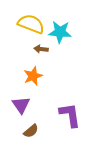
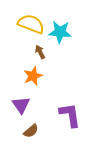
brown arrow: moved 1 px left, 3 px down; rotated 56 degrees clockwise
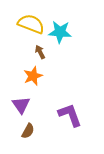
purple L-shape: rotated 12 degrees counterclockwise
brown semicircle: moved 3 px left; rotated 21 degrees counterclockwise
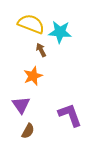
brown arrow: moved 1 px right, 2 px up
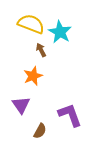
cyan star: rotated 25 degrees clockwise
brown semicircle: moved 12 px right
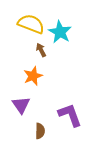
brown semicircle: rotated 28 degrees counterclockwise
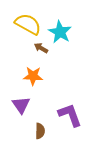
yellow semicircle: moved 3 px left; rotated 8 degrees clockwise
brown arrow: moved 2 px up; rotated 32 degrees counterclockwise
orange star: rotated 24 degrees clockwise
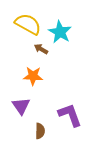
brown arrow: moved 1 px down
purple triangle: moved 1 px down
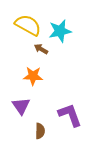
yellow semicircle: moved 1 px down
cyan star: moved 1 px up; rotated 30 degrees clockwise
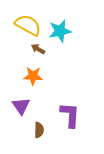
brown arrow: moved 3 px left
purple L-shape: rotated 24 degrees clockwise
brown semicircle: moved 1 px left, 1 px up
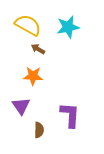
cyan star: moved 8 px right, 4 px up
